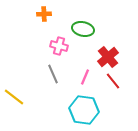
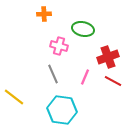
red cross: rotated 20 degrees clockwise
red line: rotated 24 degrees counterclockwise
cyan hexagon: moved 22 px left
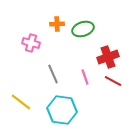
orange cross: moved 13 px right, 10 px down
green ellipse: rotated 30 degrees counterclockwise
pink cross: moved 28 px left, 3 px up
pink line: rotated 42 degrees counterclockwise
yellow line: moved 7 px right, 5 px down
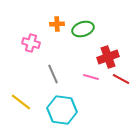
pink line: moved 6 px right; rotated 56 degrees counterclockwise
red line: moved 8 px right, 2 px up
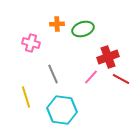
pink line: rotated 63 degrees counterclockwise
yellow line: moved 5 px right, 5 px up; rotated 35 degrees clockwise
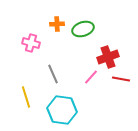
red line: rotated 18 degrees counterclockwise
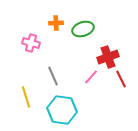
orange cross: moved 1 px left, 1 px up
gray line: moved 2 px down
red line: rotated 54 degrees clockwise
